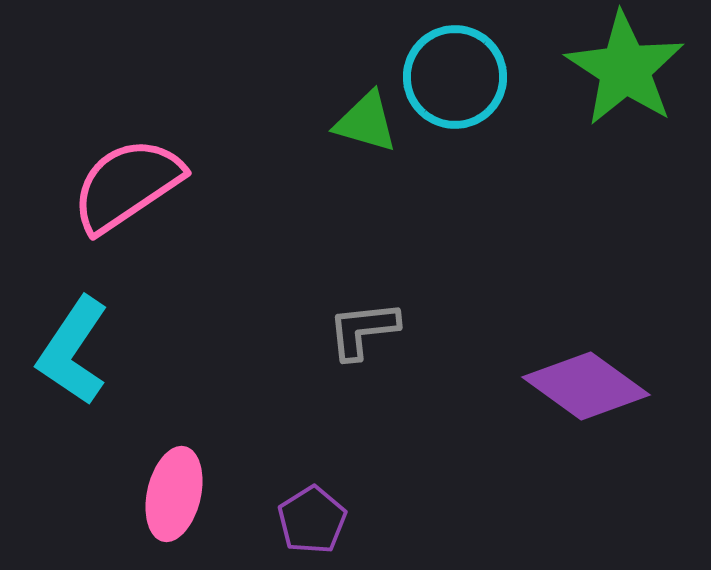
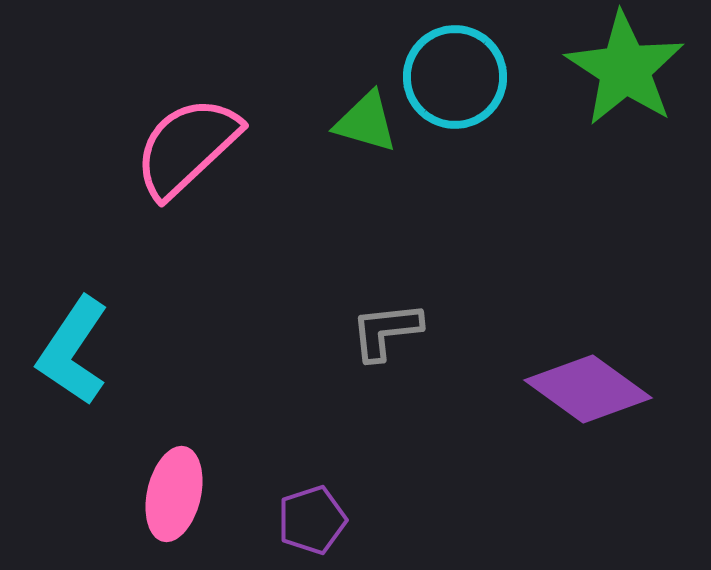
pink semicircle: moved 60 px right, 38 px up; rotated 9 degrees counterclockwise
gray L-shape: moved 23 px right, 1 px down
purple diamond: moved 2 px right, 3 px down
purple pentagon: rotated 14 degrees clockwise
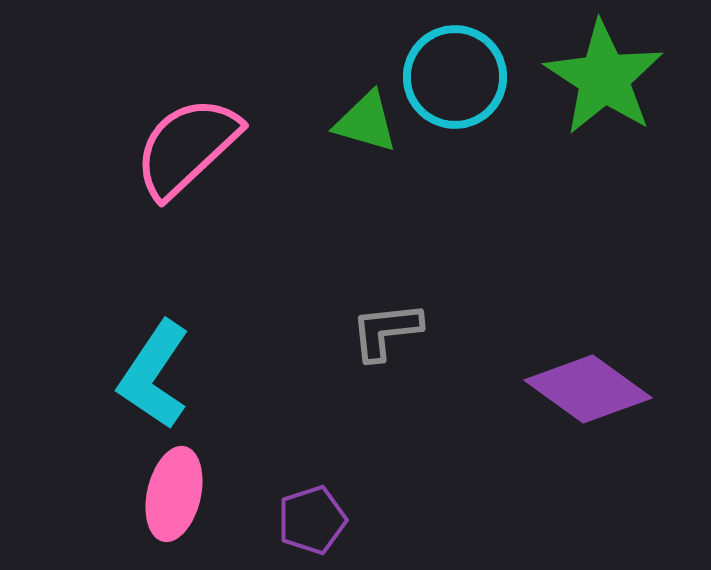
green star: moved 21 px left, 9 px down
cyan L-shape: moved 81 px right, 24 px down
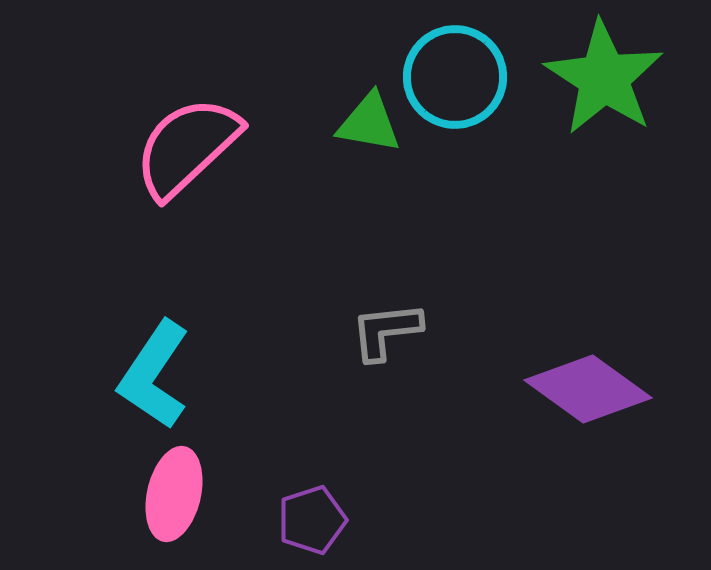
green triangle: moved 3 px right, 1 px down; rotated 6 degrees counterclockwise
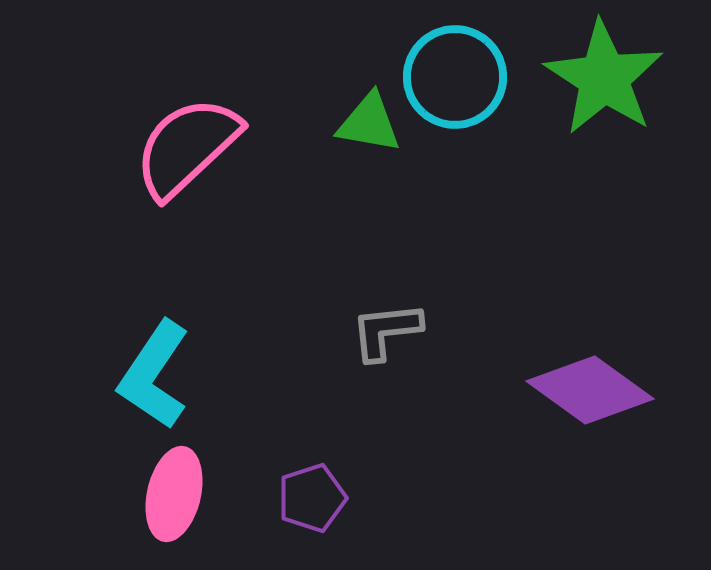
purple diamond: moved 2 px right, 1 px down
purple pentagon: moved 22 px up
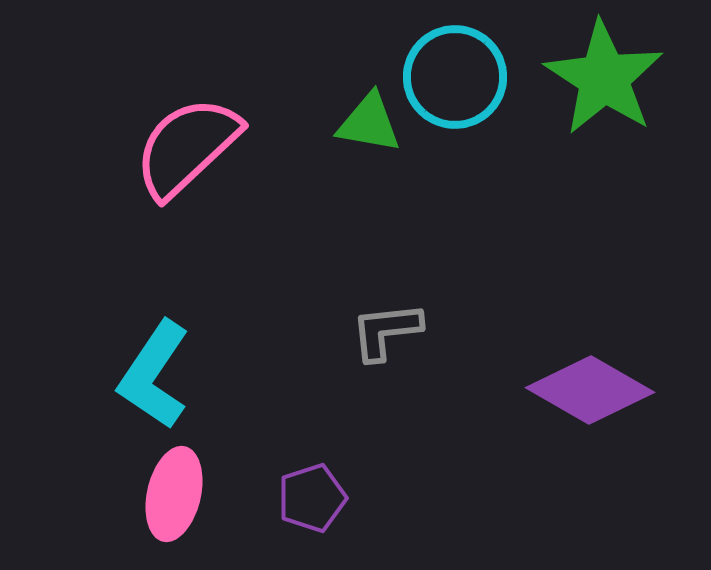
purple diamond: rotated 6 degrees counterclockwise
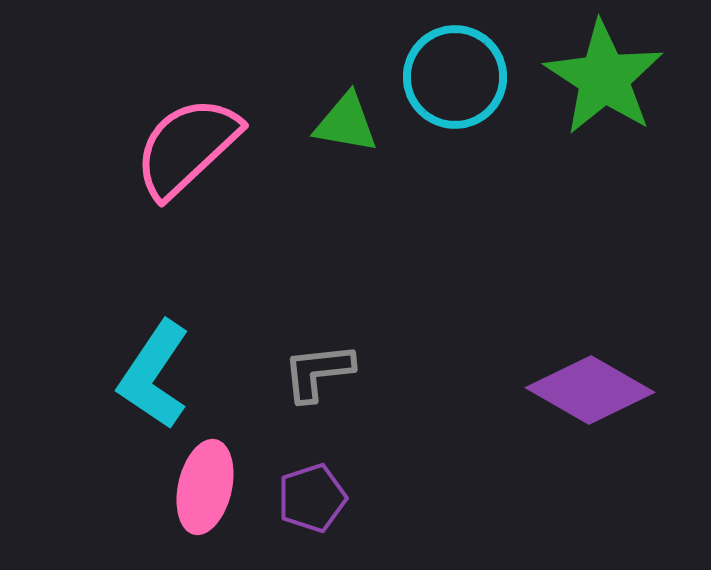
green triangle: moved 23 px left
gray L-shape: moved 68 px left, 41 px down
pink ellipse: moved 31 px right, 7 px up
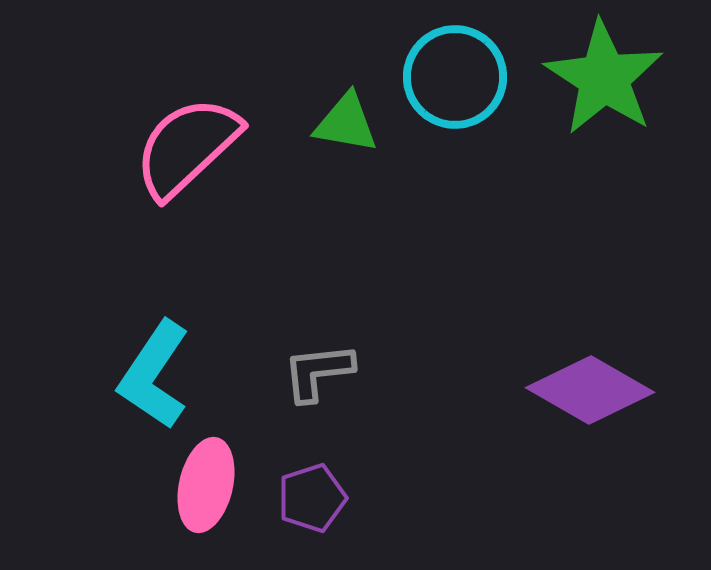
pink ellipse: moved 1 px right, 2 px up
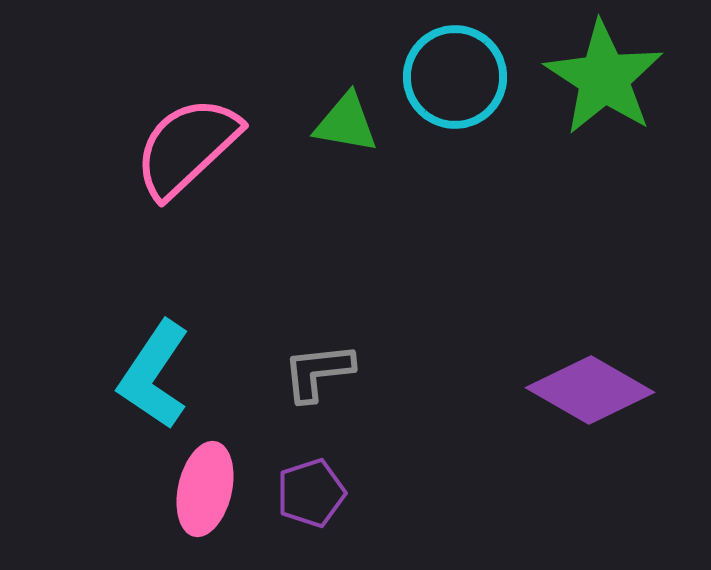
pink ellipse: moved 1 px left, 4 px down
purple pentagon: moved 1 px left, 5 px up
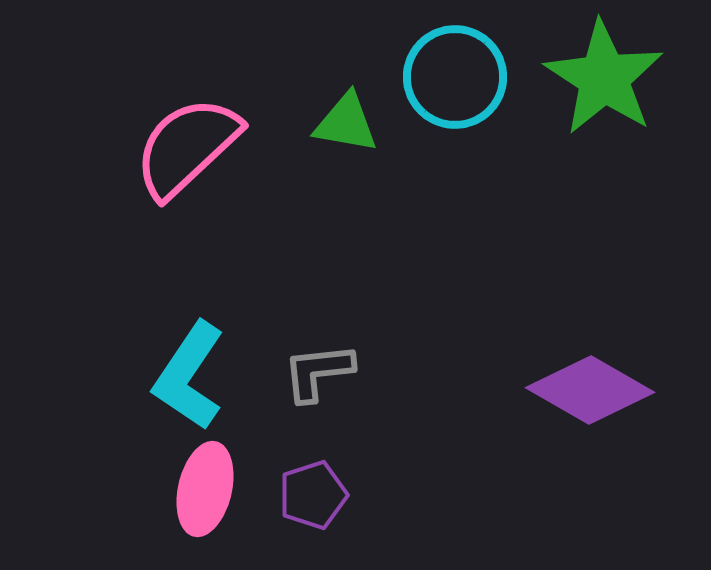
cyan L-shape: moved 35 px right, 1 px down
purple pentagon: moved 2 px right, 2 px down
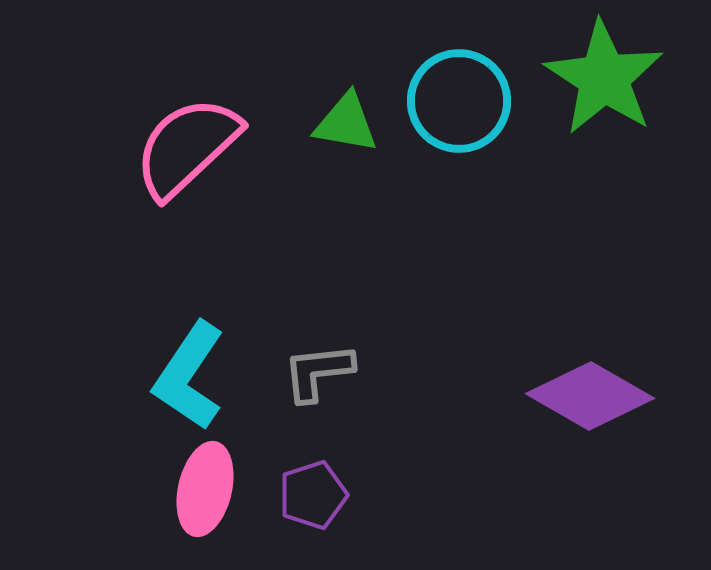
cyan circle: moved 4 px right, 24 px down
purple diamond: moved 6 px down
